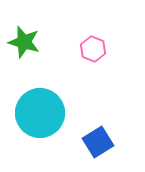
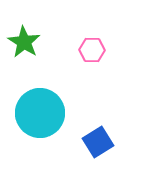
green star: rotated 16 degrees clockwise
pink hexagon: moved 1 px left, 1 px down; rotated 20 degrees counterclockwise
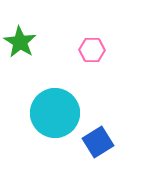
green star: moved 4 px left
cyan circle: moved 15 px right
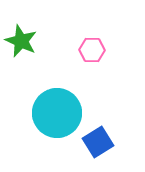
green star: moved 1 px right, 1 px up; rotated 8 degrees counterclockwise
cyan circle: moved 2 px right
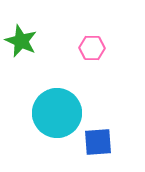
pink hexagon: moved 2 px up
blue square: rotated 28 degrees clockwise
